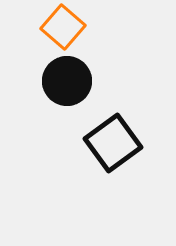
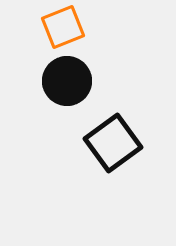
orange square: rotated 27 degrees clockwise
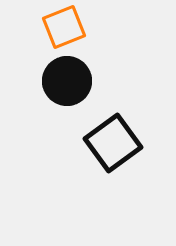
orange square: moved 1 px right
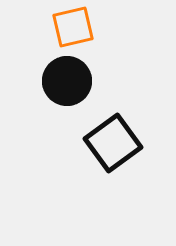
orange square: moved 9 px right; rotated 9 degrees clockwise
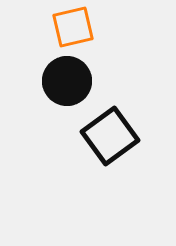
black square: moved 3 px left, 7 px up
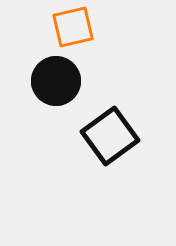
black circle: moved 11 px left
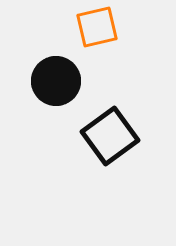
orange square: moved 24 px right
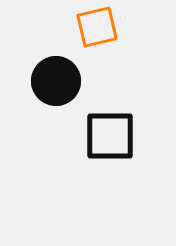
black square: rotated 36 degrees clockwise
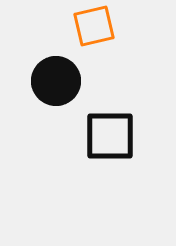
orange square: moved 3 px left, 1 px up
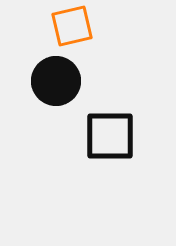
orange square: moved 22 px left
